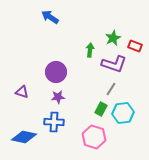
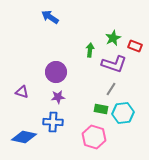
green rectangle: rotated 72 degrees clockwise
blue cross: moved 1 px left
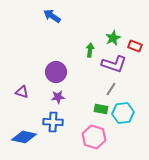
blue arrow: moved 2 px right, 1 px up
